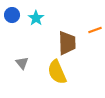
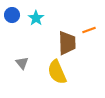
orange line: moved 6 px left
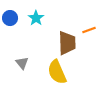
blue circle: moved 2 px left, 3 px down
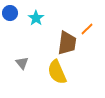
blue circle: moved 5 px up
orange line: moved 2 px left, 1 px up; rotated 24 degrees counterclockwise
brown trapezoid: rotated 10 degrees clockwise
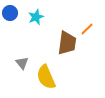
cyan star: moved 1 px up; rotated 14 degrees clockwise
yellow semicircle: moved 11 px left, 5 px down
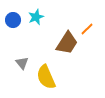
blue circle: moved 3 px right, 7 px down
brown trapezoid: rotated 25 degrees clockwise
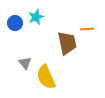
blue circle: moved 2 px right, 3 px down
orange line: rotated 40 degrees clockwise
brown trapezoid: rotated 45 degrees counterclockwise
gray triangle: moved 3 px right
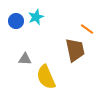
blue circle: moved 1 px right, 2 px up
orange line: rotated 40 degrees clockwise
brown trapezoid: moved 8 px right, 7 px down
gray triangle: moved 4 px up; rotated 48 degrees counterclockwise
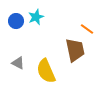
gray triangle: moved 7 px left, 4 px down; rotated 24 degrees clockwise
yellow semicircle: moved 6 px up
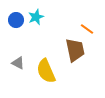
blue circle: moved 1 px up
